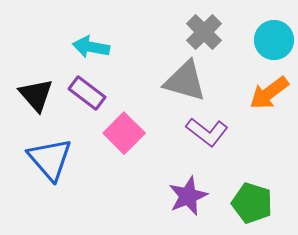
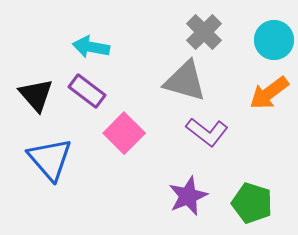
purple rectangle: moved 2 px up
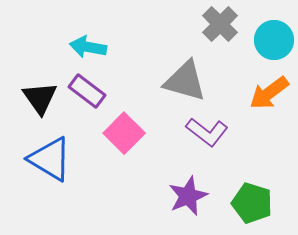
gray cross: moved 16 px right, 8 px up
cyan arrow: moved 3 px left
black triangle: moved 4 px right, 3 px down; rotated 6 degrees clockwise
blue triangle: rotated 18 degrees counterclockwise
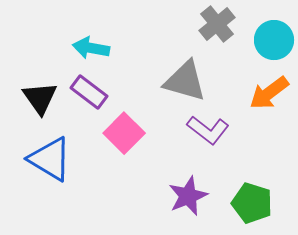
gray cross: moved 3 px left; rotated 6 degrees clockwise
cyan arrow: moved 3 px right, 1 px down
purple rectangle: moved 2 px right, 1 px down
purple L-shape: moved 1 px right, 2 px up
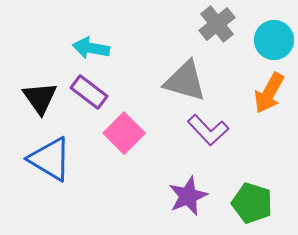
orange arrow: rotated 24 degrees counterclockwise
purple L-shape: rotated 9 degrees clockwise
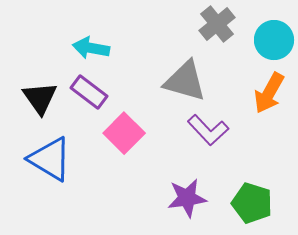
purple star: moved 1 px left, 2 px down; rotated 15 degrees clockwise
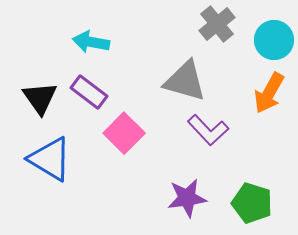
cyan arrow: moved 6 px up
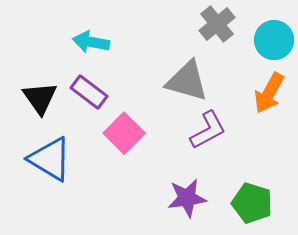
gray triangle: moved 2 px right
purple L-shape: rotated 75 degrees counterclockwise
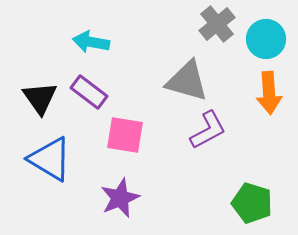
cyan circle: moved 8 px left, 1 px up
orange arrow: rotated 33 degrees counterclockwise
pink square: moved 1 px right, 2 px down; rotated 36 degrees counterclockwise
purple star: moved 67 px left; rotated 15 degrees counterclockwise
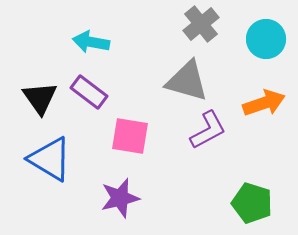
gray cross: moved 16 px left
orange arrow: moved 5 px left, 10 px down; rotated 105 degrees counterclockwise
pink square: moved 5 px right, 1 px down
purple star: rotated 9 degrees clockwise
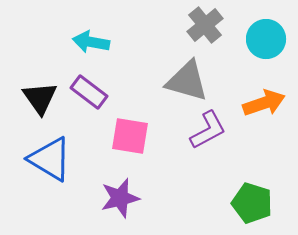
gray cross: moved 4 px right, 1 px down
